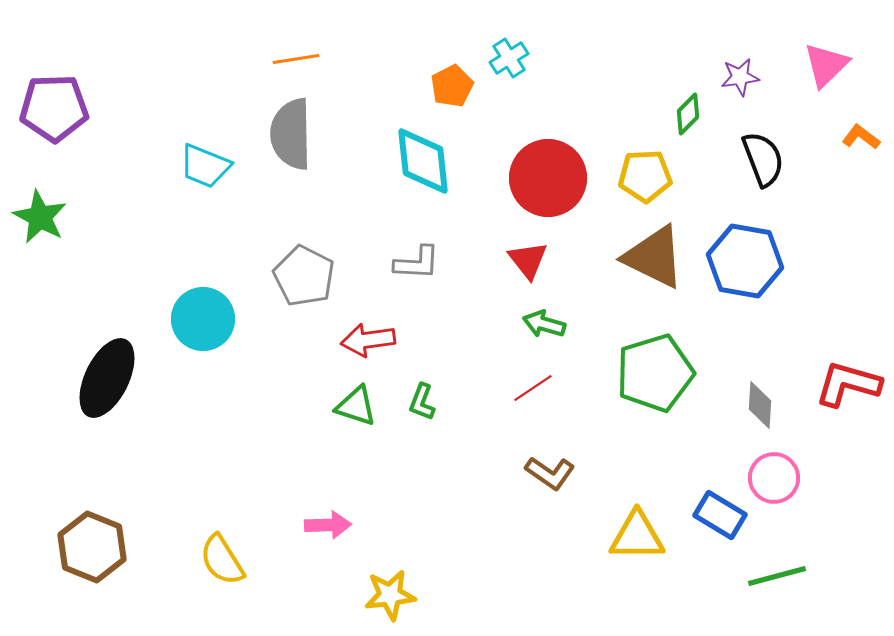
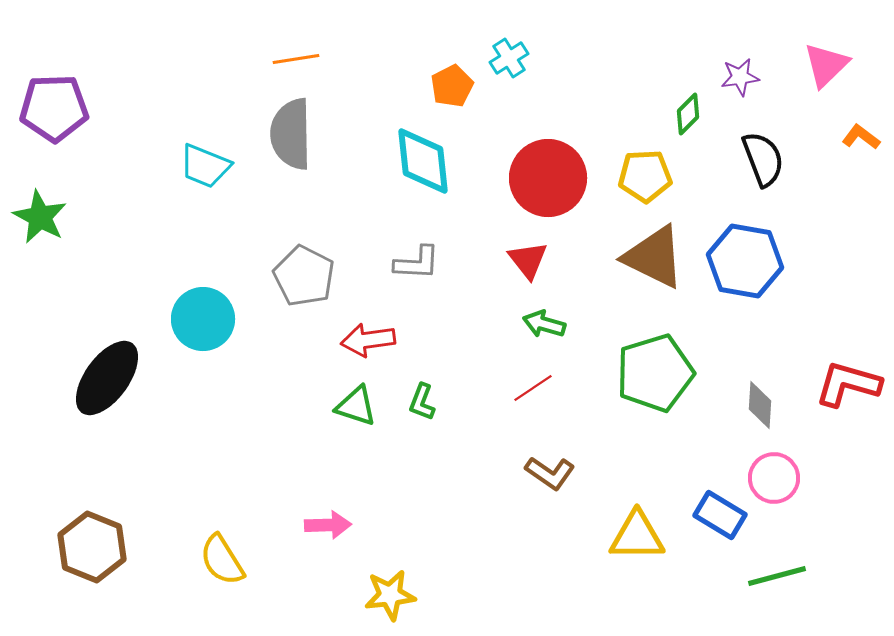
black ellipse: rotated 10 degrees clockwise
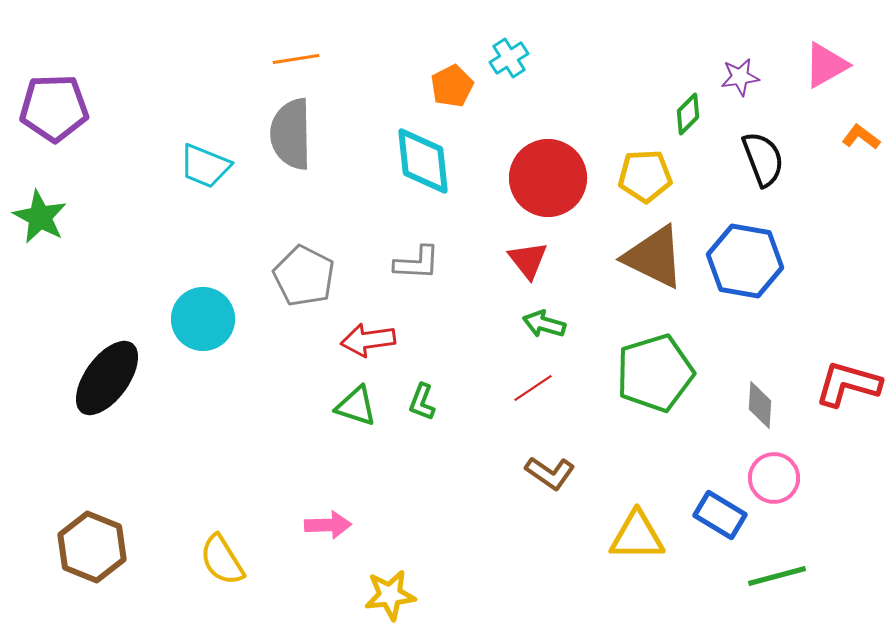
pink triangle: rotated 15 degrees clockwise
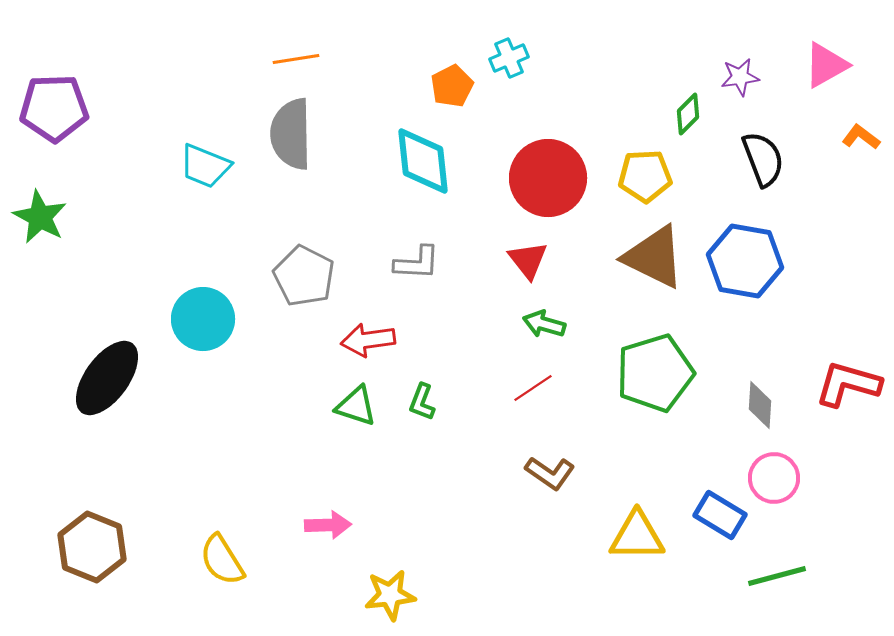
cyan cross: rotated 9 degrees clockwise
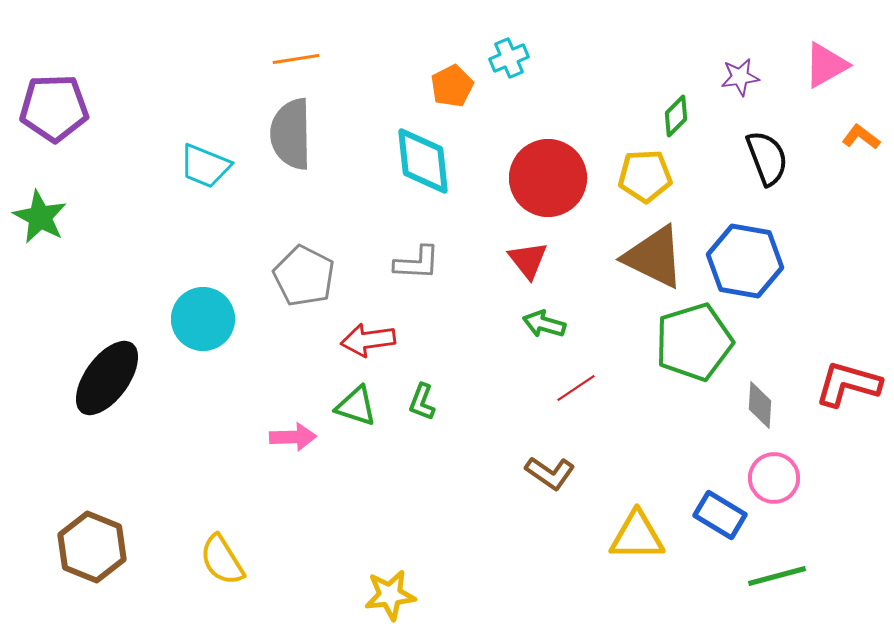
green diamond: moved 12 px left, 2 px down
black semicircle: moved 4 px right, 1 px up
green pentagon: moved 39 px right, 31 px up
red line: moved 43 px right
pink arrow: moved 35 px left, 88 px up
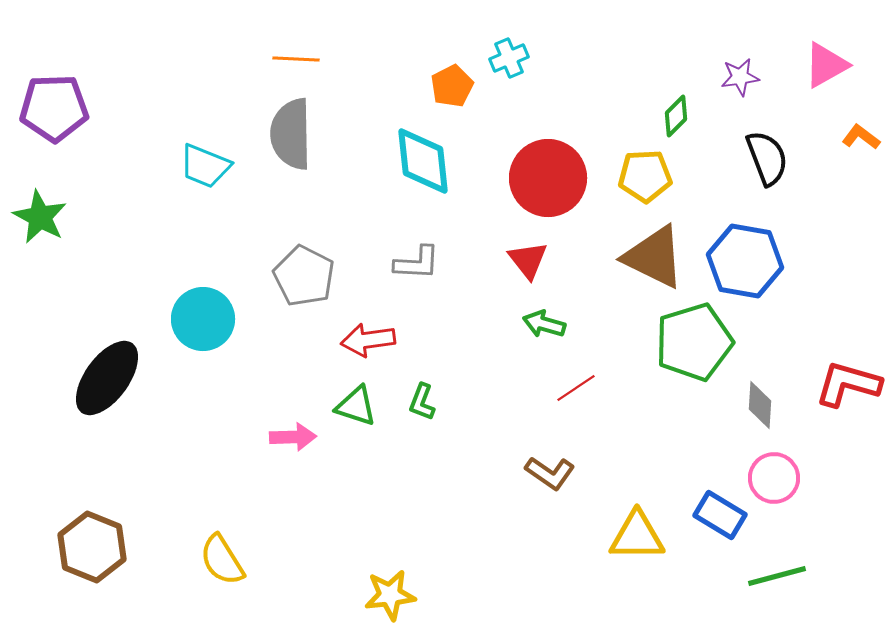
orange line: rotated 12 degrees clockwise
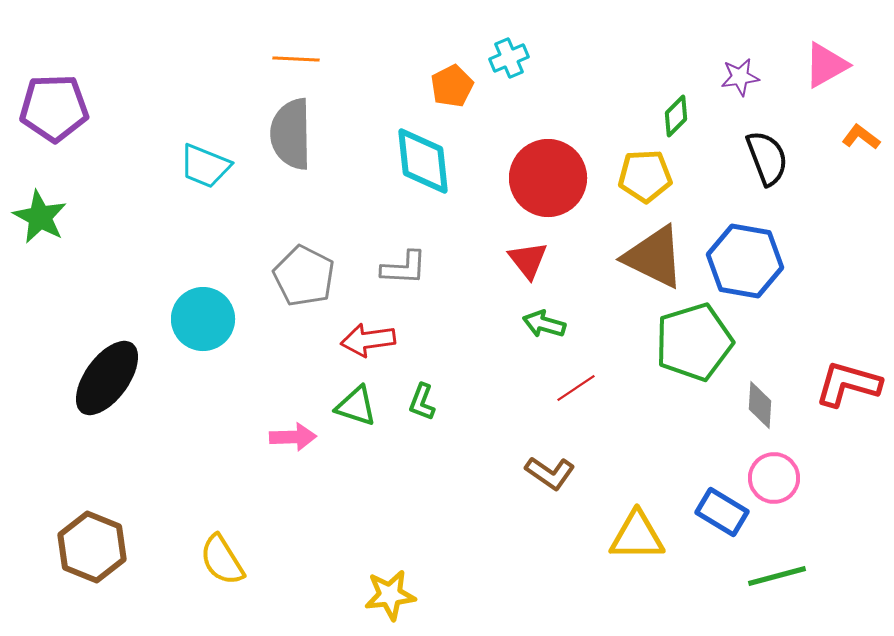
gray L-shape: moved 13 px left, 5 px down
blue rectangle: moved 2 px right, 3 px up
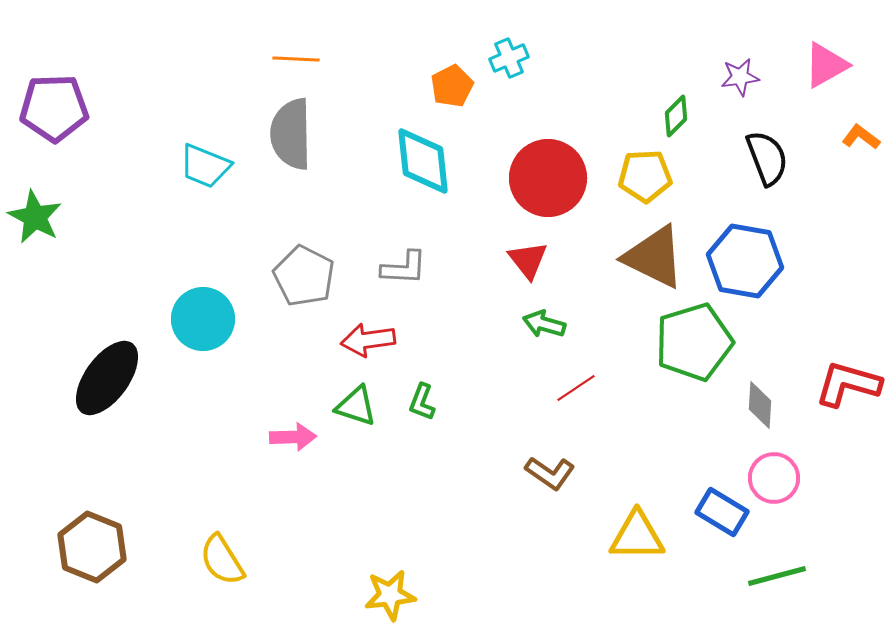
green star: moved 5 px left
